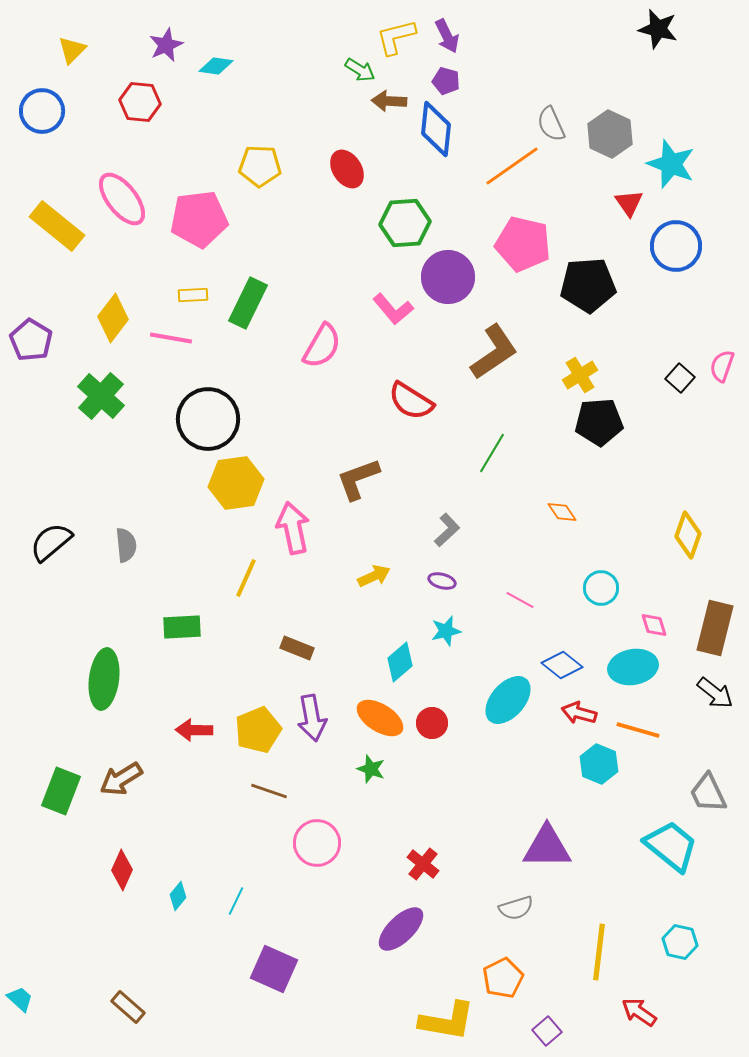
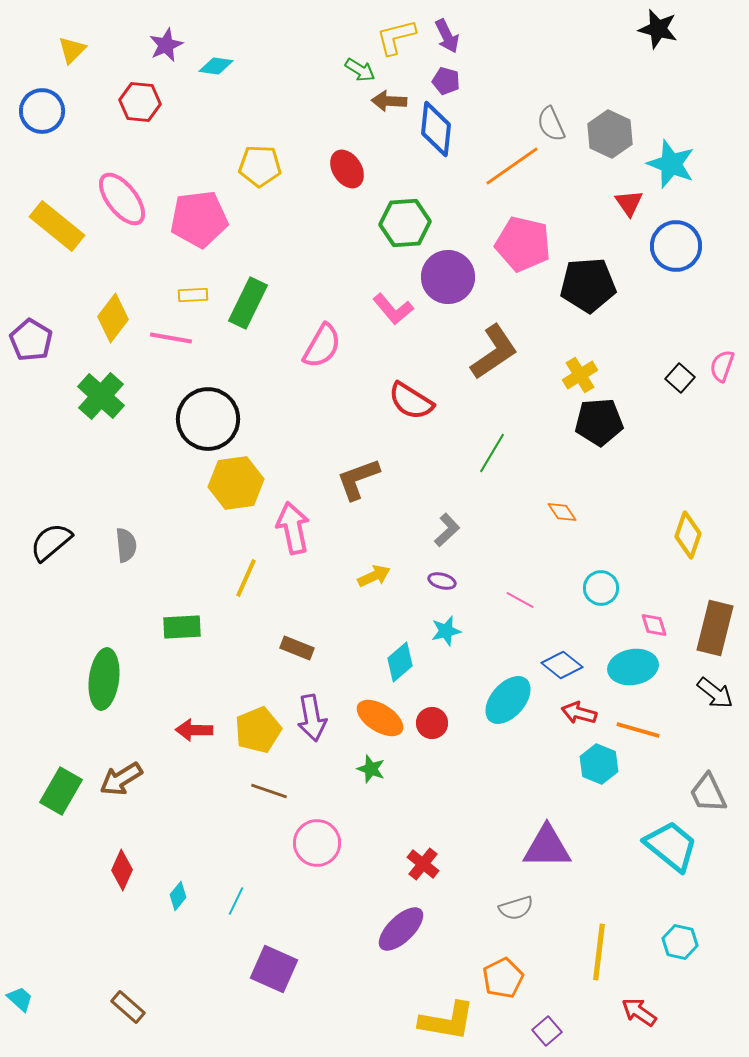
green rectangle at (61, 791): rotated 9 degrees clockwise
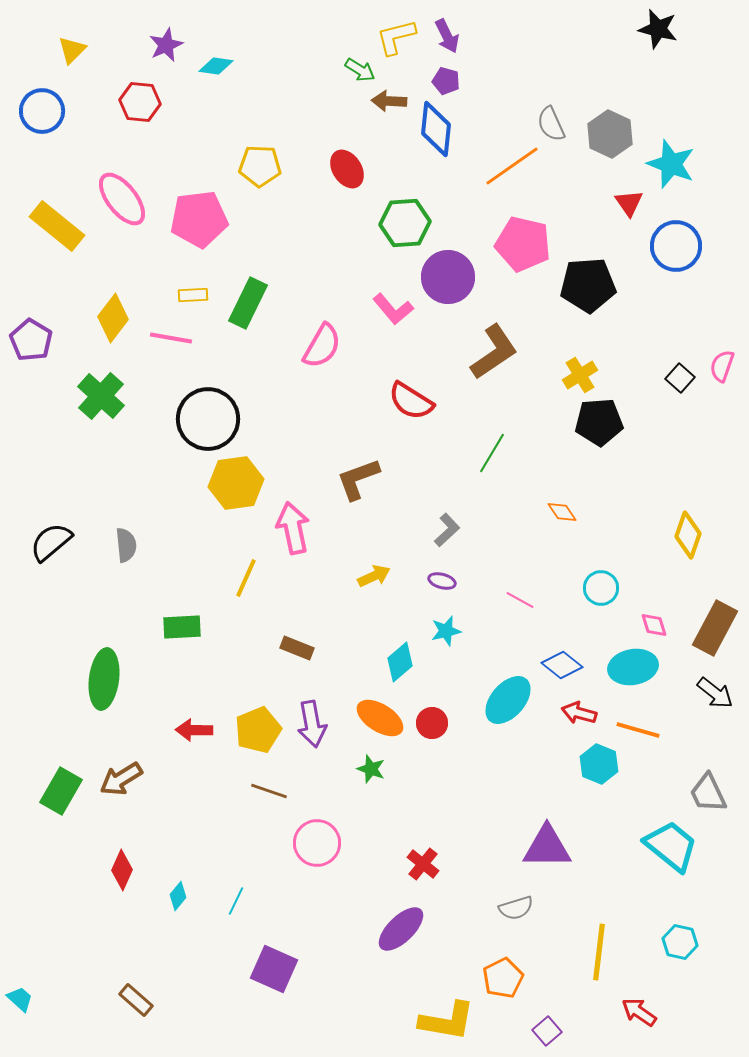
brown rectangle at (715, 628): rotated 14 degrees clockwise
purple arrow at (312, 718): moved 6 px down
brown rectangle at (128, 1007): moved 8 px right, 7 px up
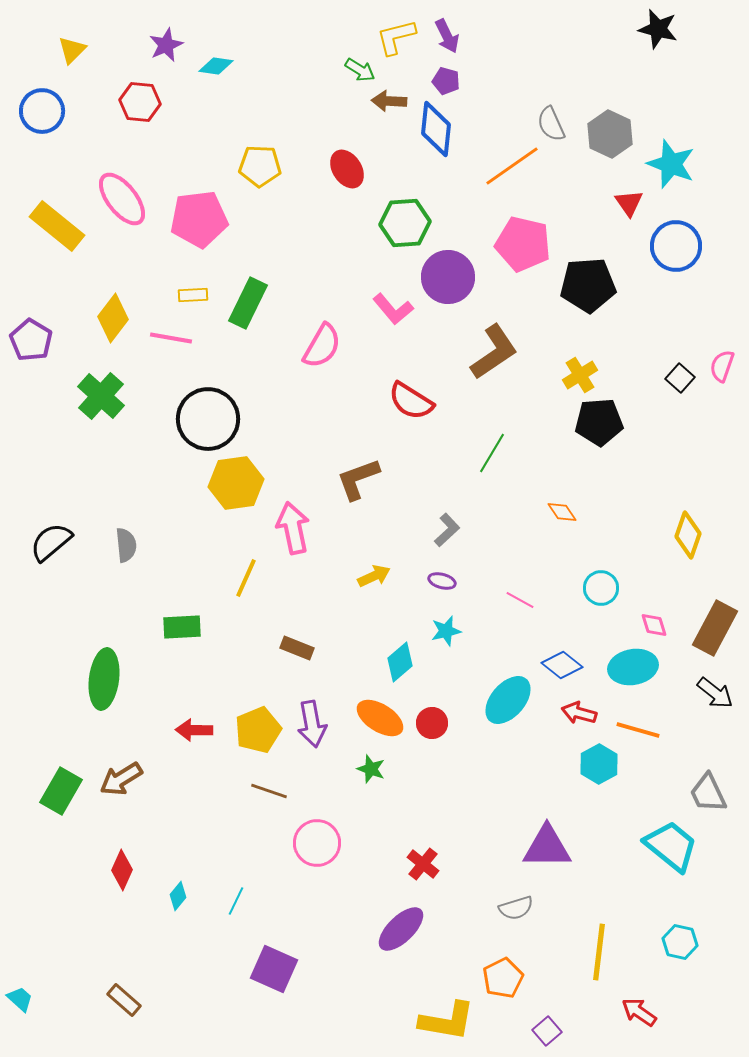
cyan hexagon at (599, 764): rotated 9 degrees clockwise
brown rectangle at (136, 1000): moved 12 px left
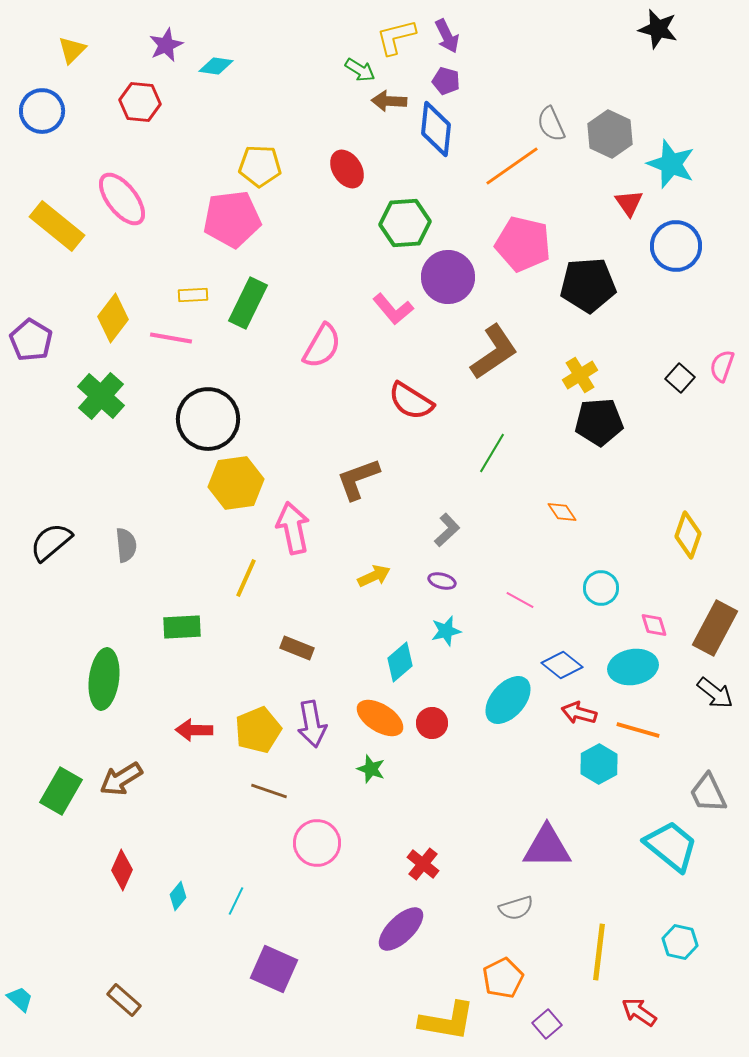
pink pentagon at (199, 219): moved 33 px right
purple square at (547, 1031): moved 7 px up
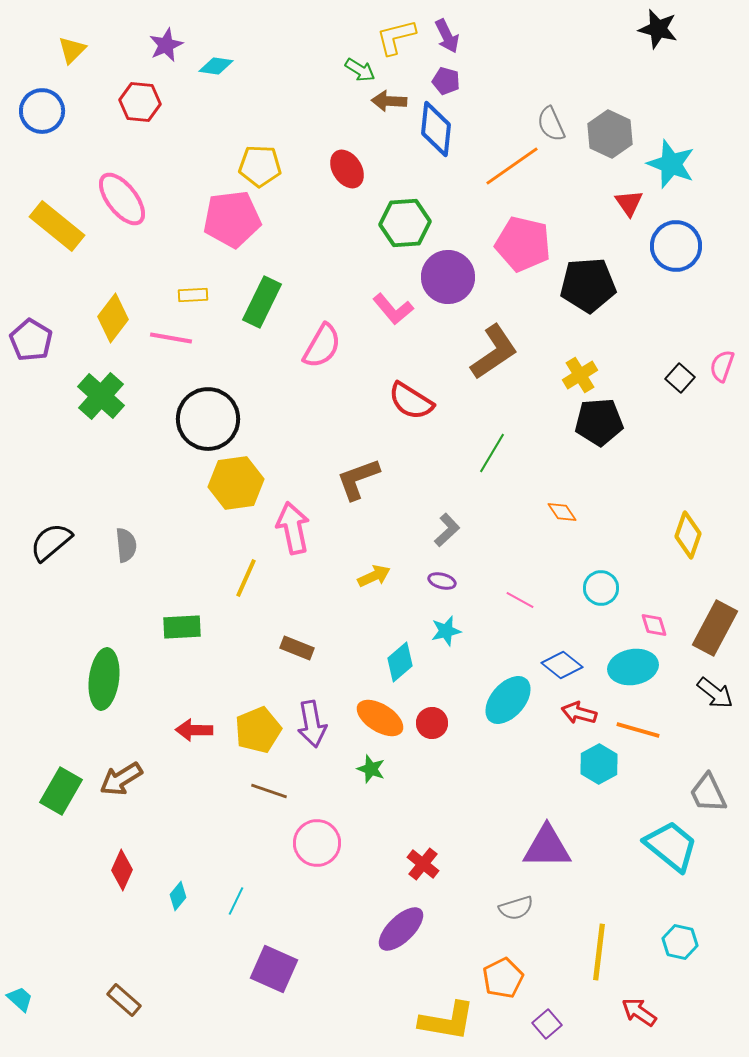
green rectangle at (248, 303): moved 14 px right, 1 px up
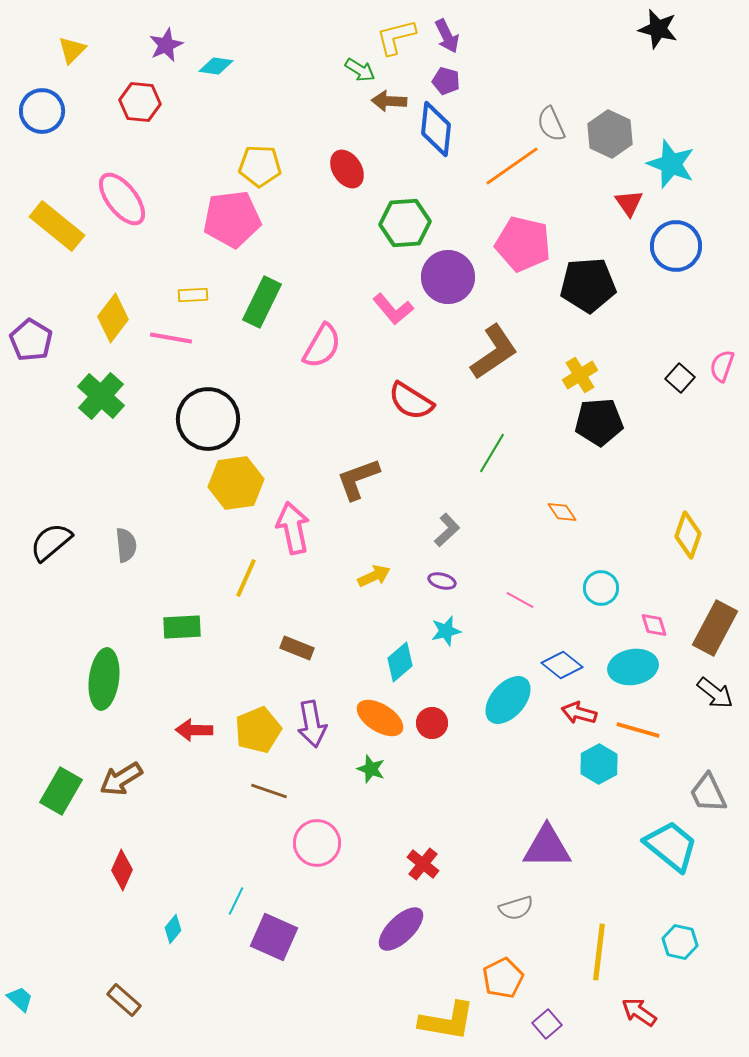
cyan diamond at (178, 896): moved 5 px left, 33 px down
purple square at (274, 969): moved 32 px up
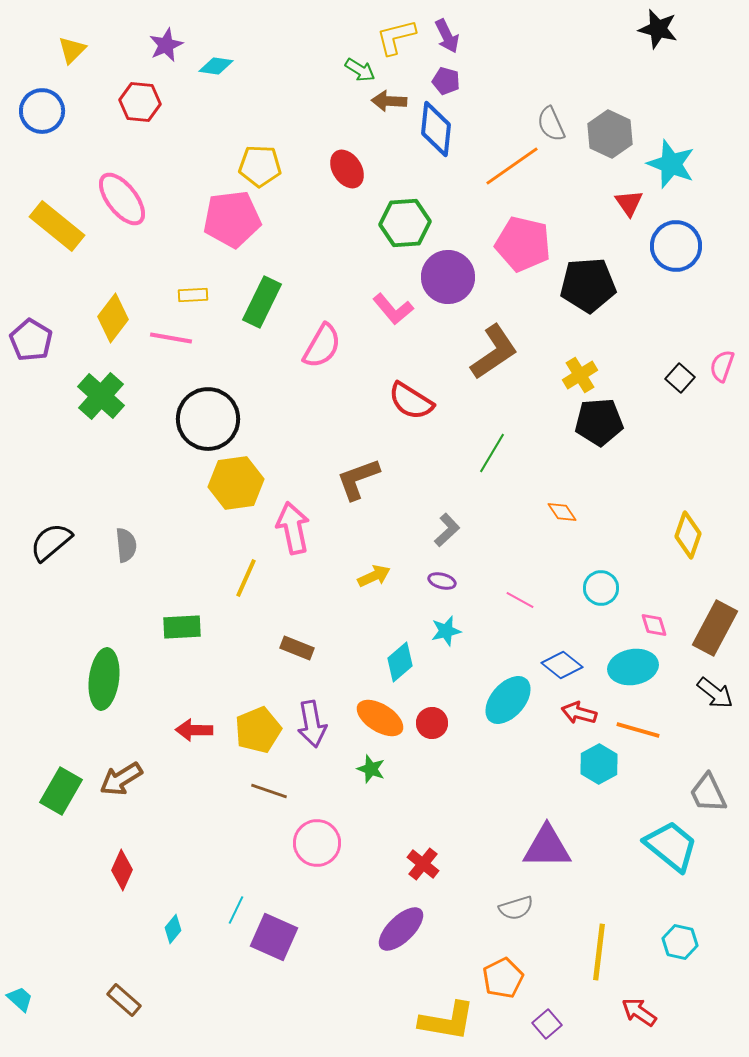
cyan line at (236, 901): moved 9 px down
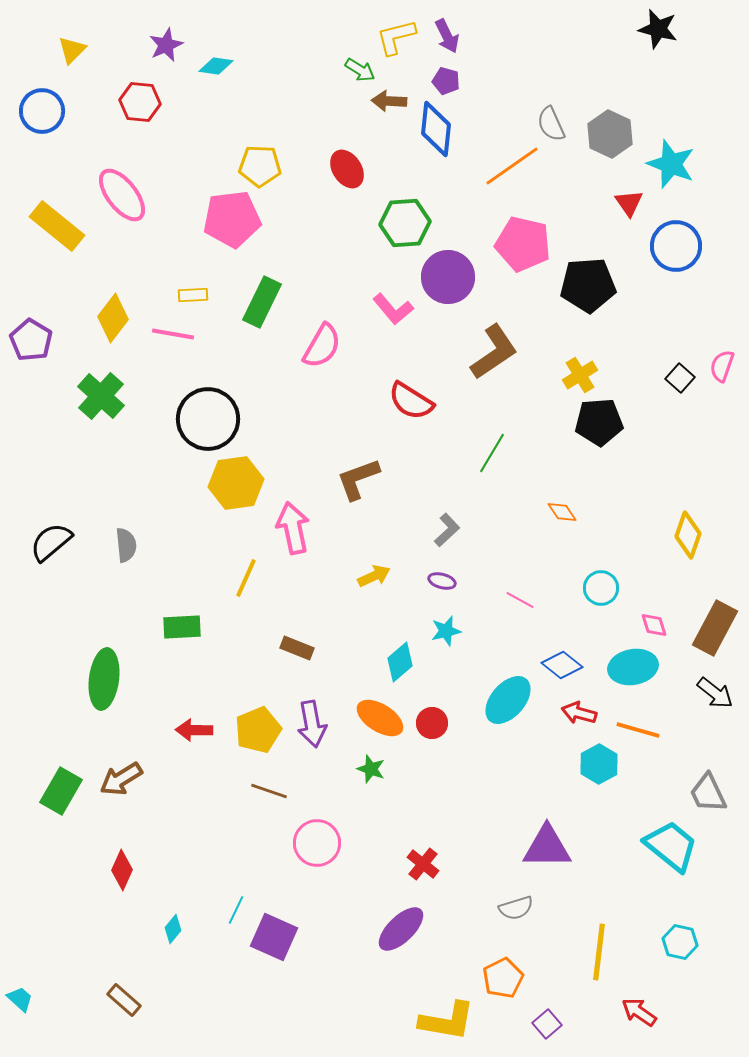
pink ellipse at (122, 199): moved 4 px up
pink line at (171, 338): moved 2 px right, 4 px up
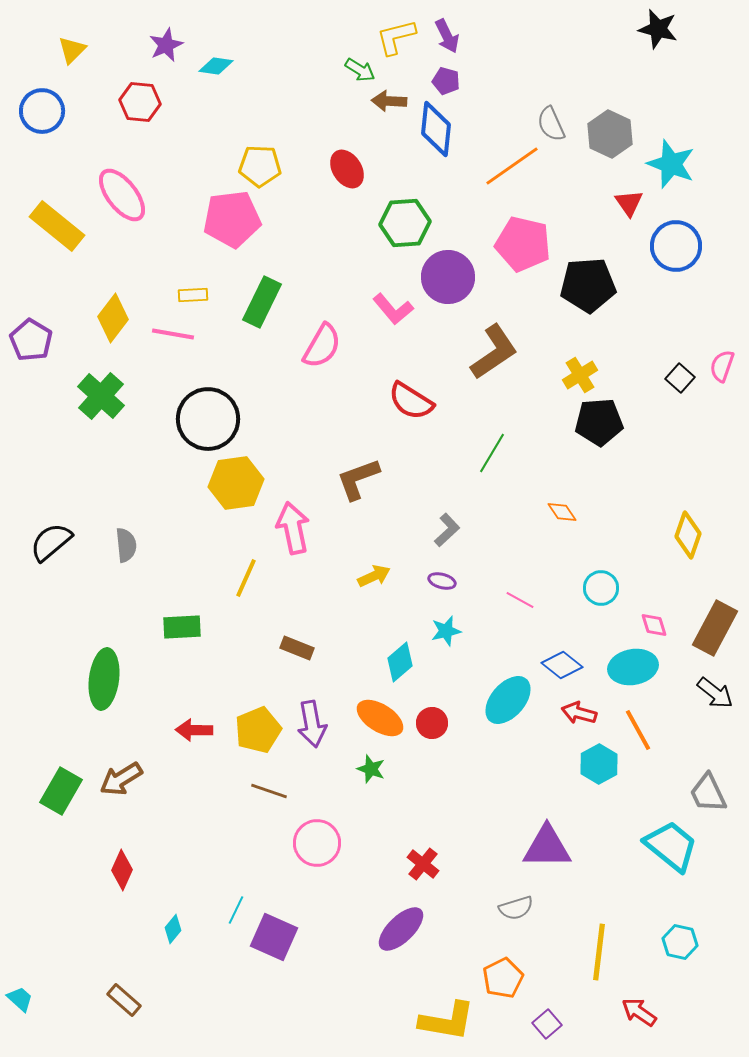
orange line at (638, 730): rotated 45 degrees clockwise
